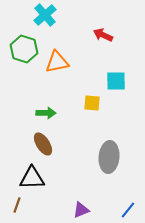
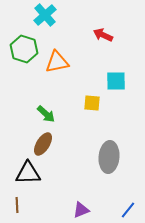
green arrow: moved 1 px down; rotated 42 degrees clockwise
brown ellipse: rotated 65 degrees clockwise
black triangle: moved 4 px left, 5 px up
brown line: rotated 21 degrees counterclockwise
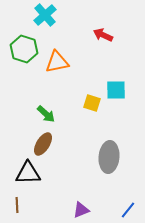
cyan square: moved 9 px down
yellow square: rotated 12 degrees clockwise
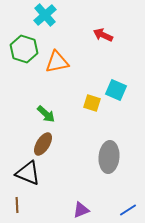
cyan square: rotated 25 degrees clockwise
black triangle: rotated 24 degrees clockwise
blue line: rotated 18 degrees clockwise
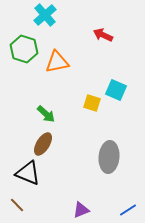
brown line: rotated 42 degrees counterclockwise
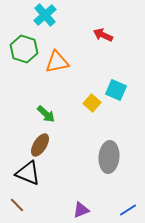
yellow square: rotated 24 degrees clockwise
brown ellipse: moved 3 px left, 1 px down
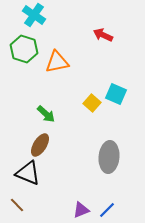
cyan cross: moved 11 px left; rotated 15 degrees counterclockwise
cyan square: moved 4 px down
blue line: moved 21 px left; rotated 12 degrees counterclockwise
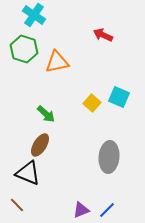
cyan square: moved 3 px right, 3 px down
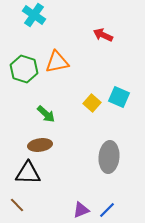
green hexagon: moved 20 px down
brown ellipse: rotated 50 degrees clockwise
black triangle: rotated 20 degrees counterclockwise
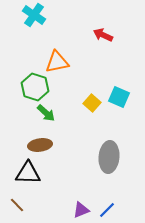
green hexagon: moved 11 px right, 18 px down
green arrow: moved 1 px up
